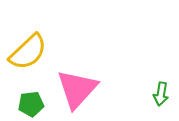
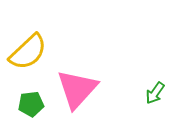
green arrow: moved 6 px left, 1 px up; rotated 25 degrees clockwise
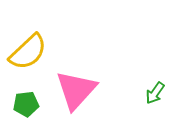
pink triangle: moved 1 px left, 1 px down
green pentagon: moved 5 px left
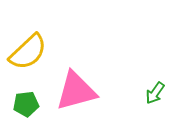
pink triangle: moved 1 px down; rotated 33 degrees clockwise
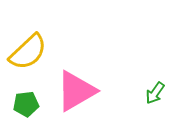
pink triangle: rotated 15 degrees counterclockwise
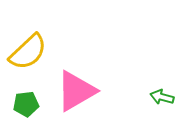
green arrow: moved 7 px right, 4 px down; rotated 70 degrees clockwise
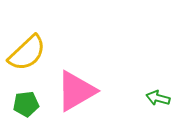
yellow semicircle: moved 1 px left, 1 px down
green arrow: moved 4 px left, 1 px down
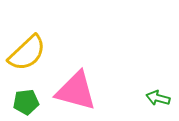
pink triangle: rotated 45 degrees clockwise
green pentagon: moved 2 px up
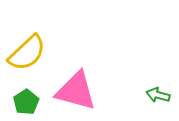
green arrow: moved 3 px up
green pentagon: rotated 25 degrees counterclockwise
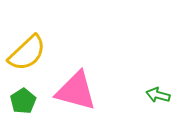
green pentagon: moved 3 px left, 1 px up
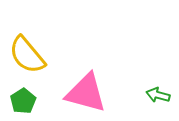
yellow semicircle: moved 2 px down; rotated 93 degrees clockwise
pink triangle: moved 10 px right, 2 px down
